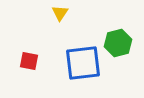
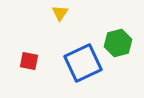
blue square: rotated 18 degrees counterclockwise
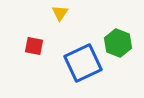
green hexagon: rotated 24 degrees counterclockwise
red square: moved 5 px right, 15 px up
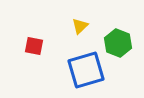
yellow triangle: moved 20 px right, 13 px down; rotated 12 degrees clockwise
blue square: moved 3 px right, 7 px down; rotated 9 degrees clockwise
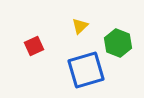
red square: rotated 36 degrees counterclockwise
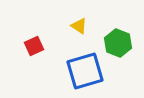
yellow triangle: moved 1 px left; rotated 42 degrees counterclockwise
blue square: moved 1 px left, 1 px down
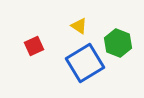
blue square: moved 8 px up; rotated 15 degrees counterclockwise
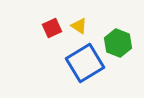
red square: moved 18 px right, 18 px up
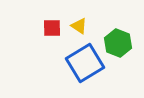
red square: rotated 24 degrees clockwise
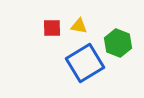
yellow triangle: rotated 24 degrees counterclockwise
